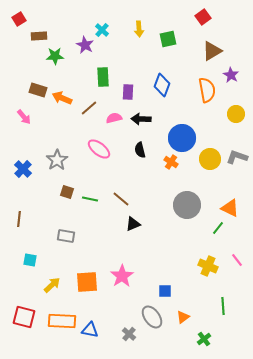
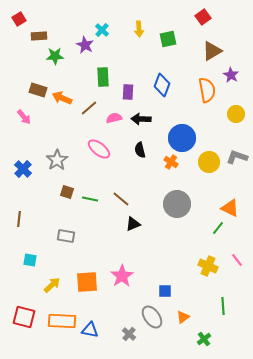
yellow circle at (210, 159): moved 1 px left, 3 px down
gray circle at (187, 205): moved 10 px left, 1 px up
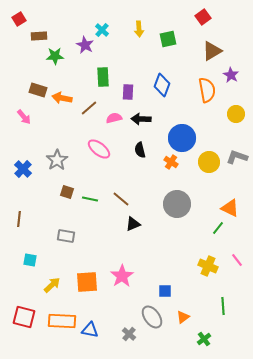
orange arrow at (62, 98): rotated 12 degrees counterclockwise
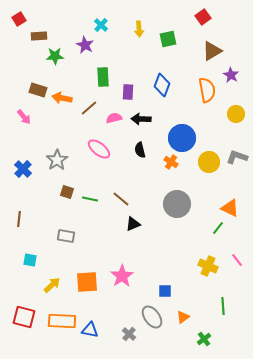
cyan cross at (102, 30): moved 1 px left, 5 px up
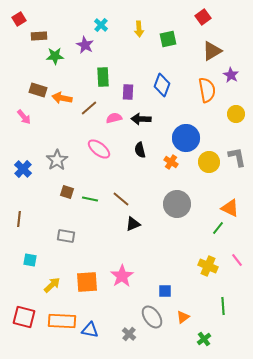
blue circle at (182, 138): moved 4 px right
gray L-shape at (237, 157): rotated 60 degrees clockwise
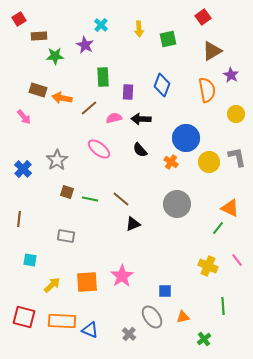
black semicircle at (140, 150): rotated 28 degrees counterclockwise
orange triangle at (183, 317): rotated 24 degrees clockwise
blue triangle at (90, 330): rotated 12 degrees clockwise
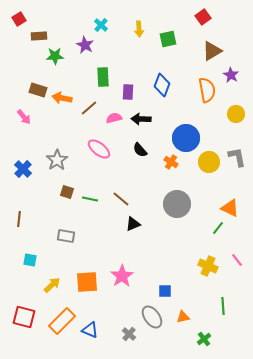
orange rectangle at (62, 321): rotated 48 degrees counterclockwise
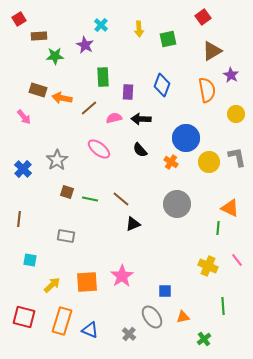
green line at (218, 228): rotated 32 degrees counterclockwise
orange rectangle at (62, 321): rotated 28 degrees counterclockwise
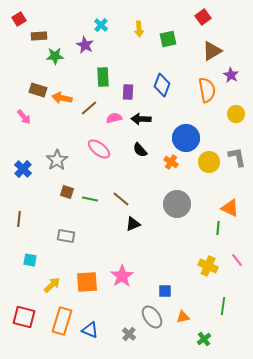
green line at (223, 306): rotated 12 degrees clockwise
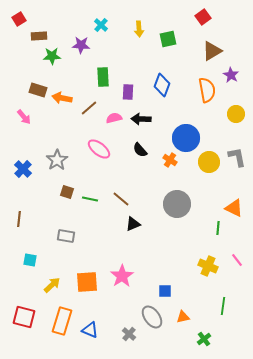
purple star at (85, 45): moved 4 px left; rotated 24 degrees counterclockwise
green star at (55, 56): moved 3 px left
orange cross at (171, 162): moved 1 px left, 2 px up
orange triangle at (230, 208): moved 4 px right
